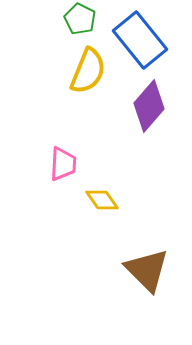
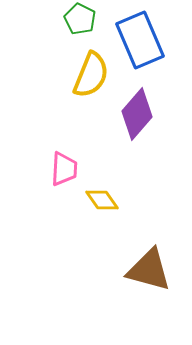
blue rectangle: rotated 16 degrees clockwise
yellow semicircle: moved 3 px right, 4 px down
purple diamond: moved 12 px left, 8 px down
pink trapezoid: moved 1 px right, 5 px down
brown triangle: moved 2 px right; rotated 30 degrees counterclockwise
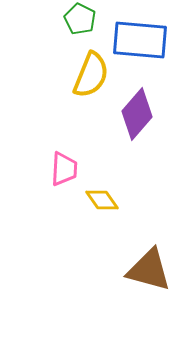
blue rectangle: rotated 62 degrees counterclockwise
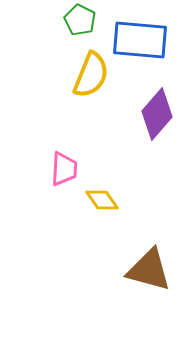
green pentagon: moved 1 px down
purple diamond: moved 20 px right
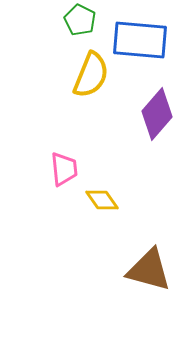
pink trapezoid: rotated 9 degrees counterclockwise
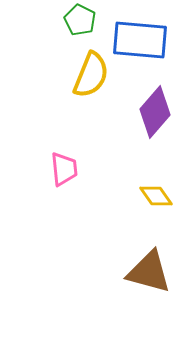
purple diamond: moved 2 px left, 2 px up
yellow diamond: moved 54 px right, 4 px up
brown triangle: moved 2 px down
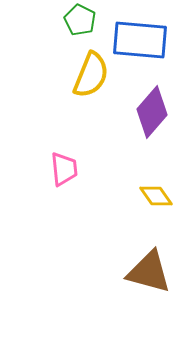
purple diamond: moved 3 px left
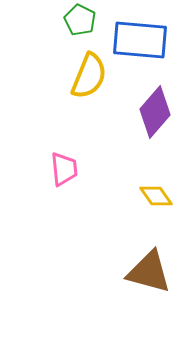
yellow semicircle: moved 2 px left, 1 px down
purple diamond: moved 3 px right
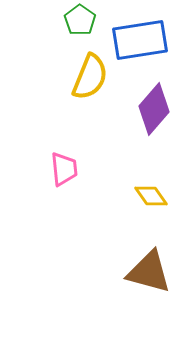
green pentagon: rotated 8 degrees clockwise
blue rectangle: rotated 14 degrees counterclockwise
yellow semicircle: moved 1 px right, 1 px down
purple diamond: moved 1 px left, 3 px up
yellow diamond: moved 5 px left
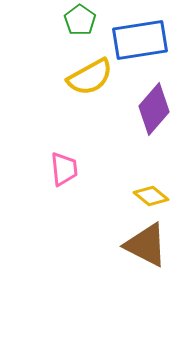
yellow semicircle: rotated 39 degrees clockwise
yellow diamond: rotated 16 degrees counterclockwise
brown triangle: moved 3 px left, 27 px up; rotated 12 degrees clockwise
